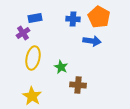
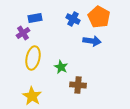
blue cross: rotated 24 degrees clockwise
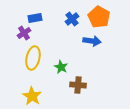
blue cross: moved 1 px left; rotated 24 degrees clockwise
purple cross: moved 1 px right
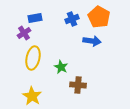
blue cross: rotated 16 degrees clockwise
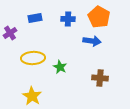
blue cross: moved 4 px left; rotated 24 degrees clockwise
purple cross: moved 14 px left
yellow ellipse: rotated 75 degrees clockwise
green star: moved 1 px left
brown cross: moved 22 px right, 7 px up
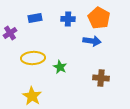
orange pentagon: moved 1 px down
brown cross: moved 1 px right
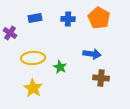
purple cross: rotated 24 degrees counterclockwise
blue arrow: moved 13 px down
yellow star: moved 1 px right, 8 px up
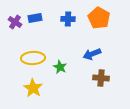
purple cross: moved 5 px right, 11 px up
blue arrow: rotated 150 degrees clockwise
